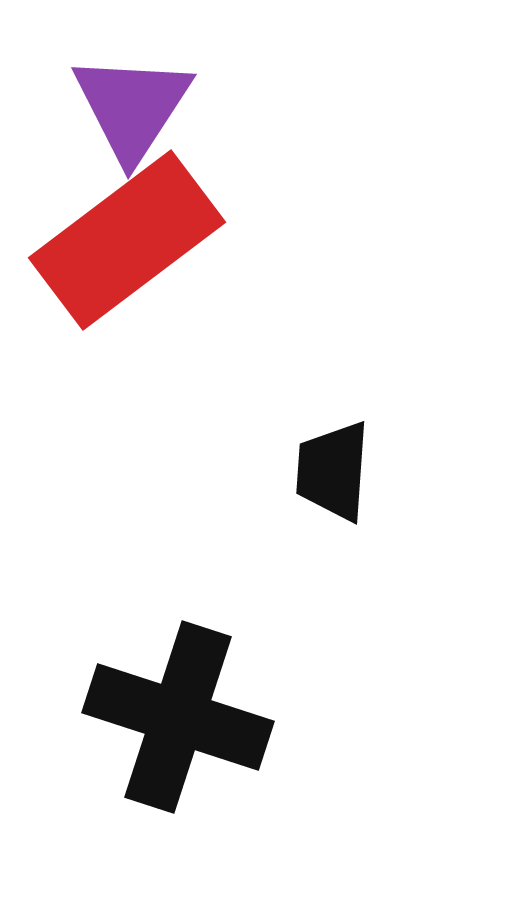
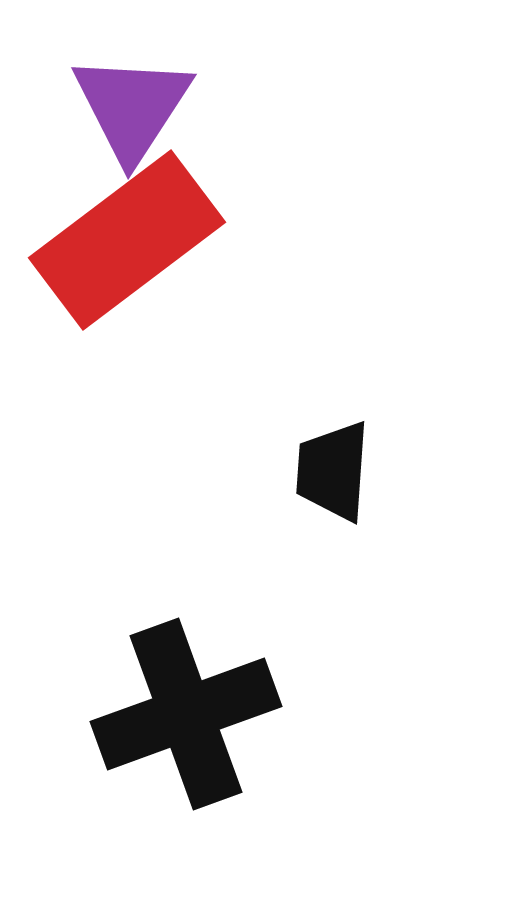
black cross: moved 8 px right, 3 px up; rotated 38 degrees counterclockwise
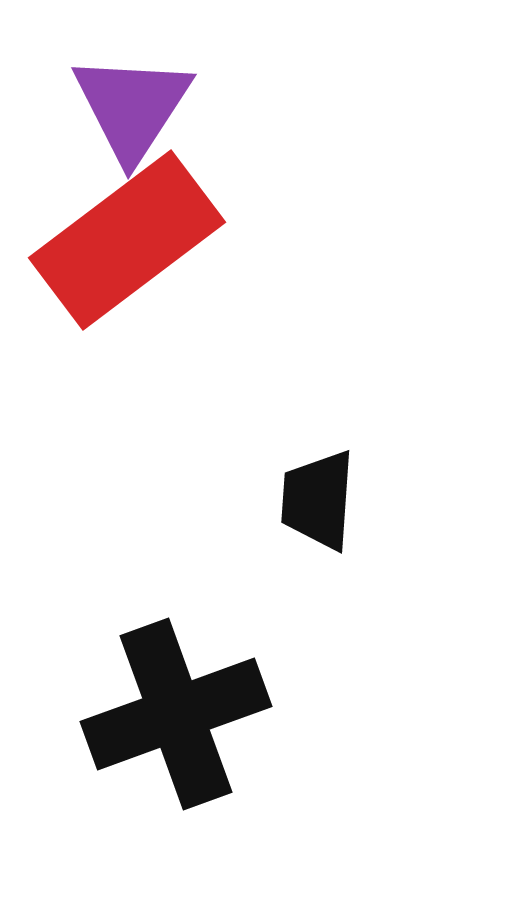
black trapezoid: moved 15 px left, 29 px down
black cross: moved 10 px left
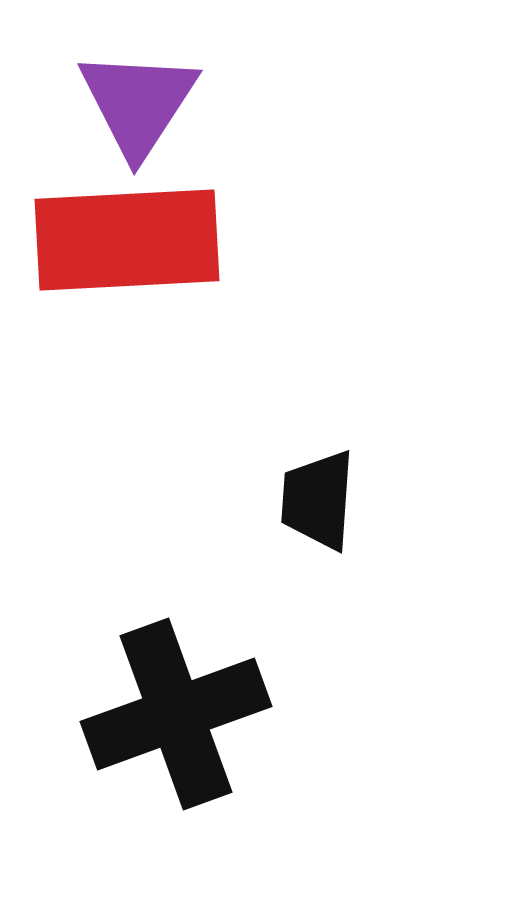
purple triangle: moved 6 px right, 4 px up
red rectangle: rotated 34 degrees clockwise
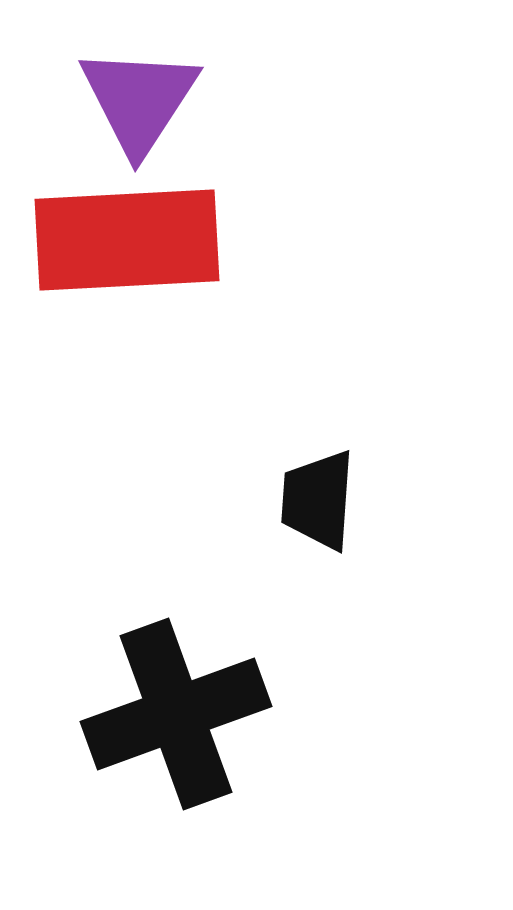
purple triangle: moved 1 px right, 3 px up
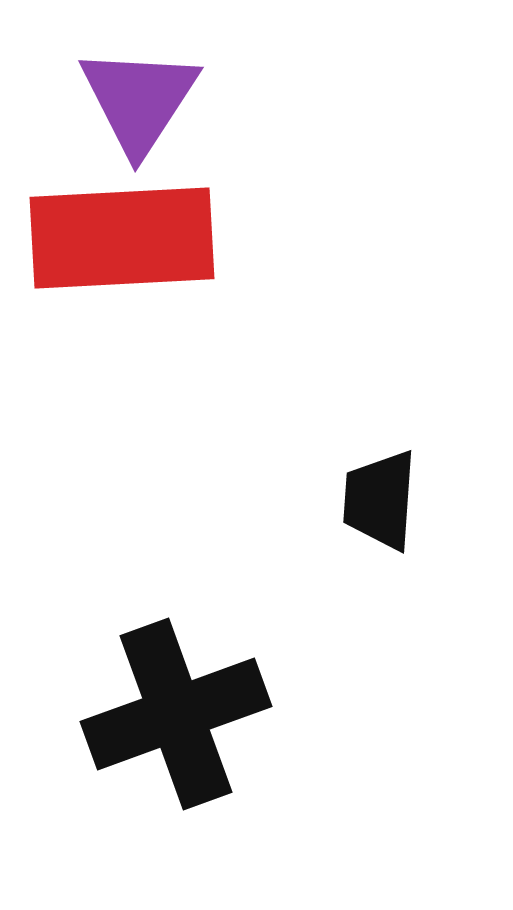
red rectangle: moved 5 px left, 2 px up
black trapezoid: moved 62 px right
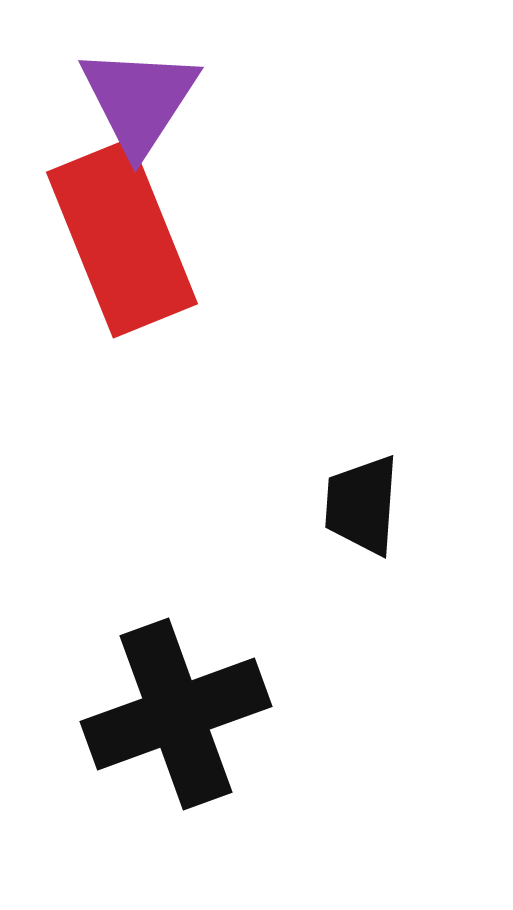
red rectangle: rotated 71 degrees clockwise
black trapezoid: moved 18 px left, 5 px down
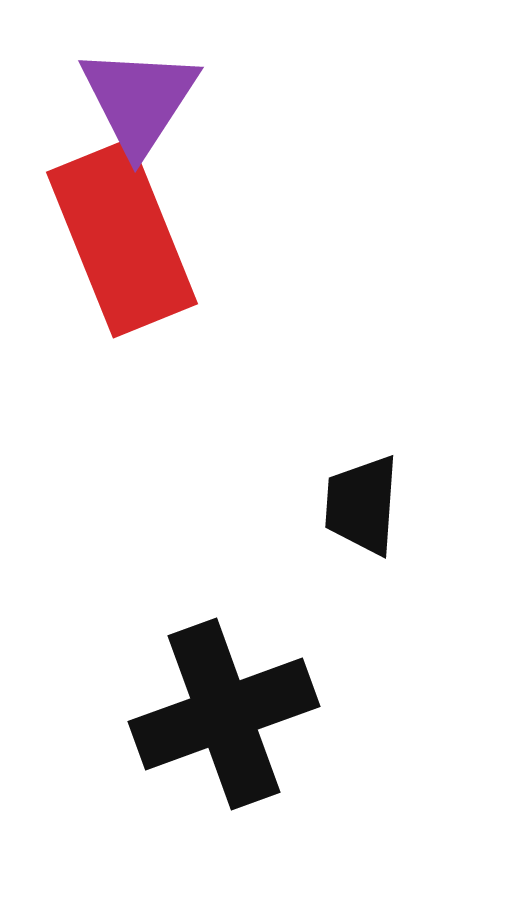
black cross: moved 48 px right
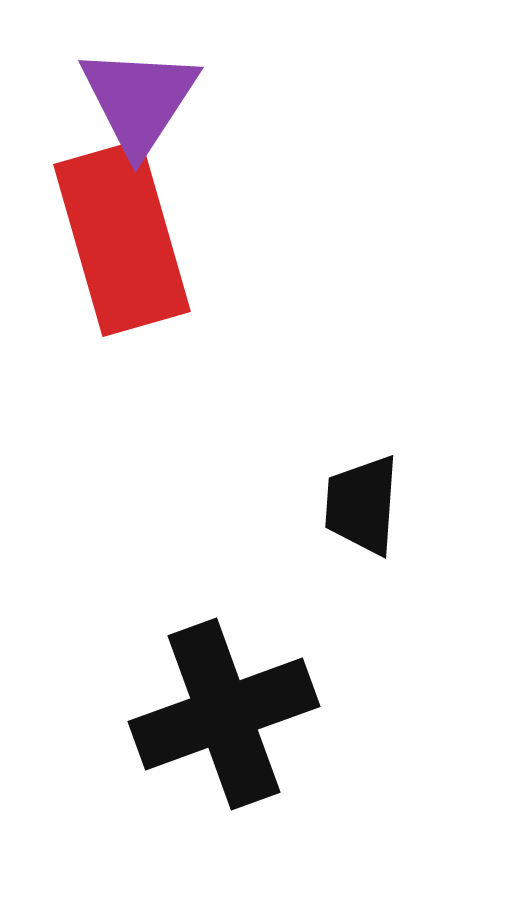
red rectangle: rotated 6 degrees clockwise
